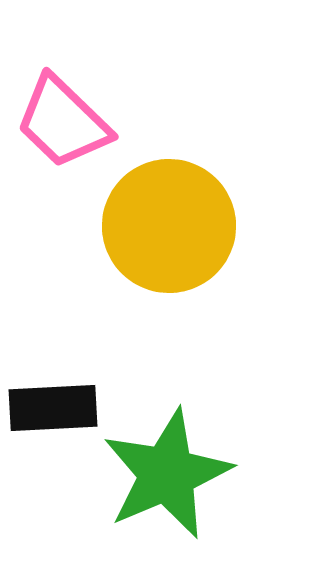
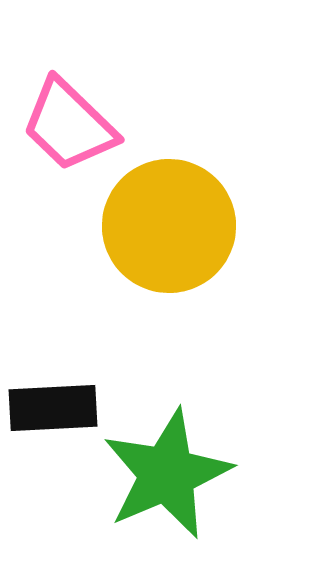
pink trapezoid: moved 6 px right, 3 px down
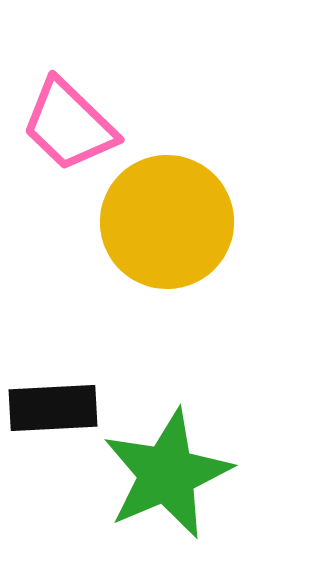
yellow circle: moved 2 px left, 4 px up
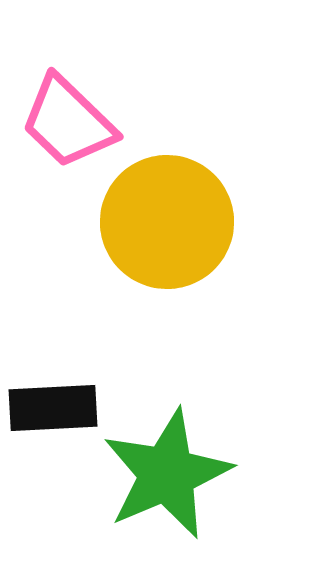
pink trapezoid: moved 1 px left, 3 px up
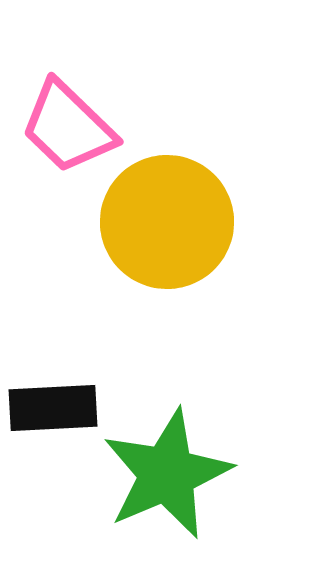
pink trapezoid: moved 5 px down
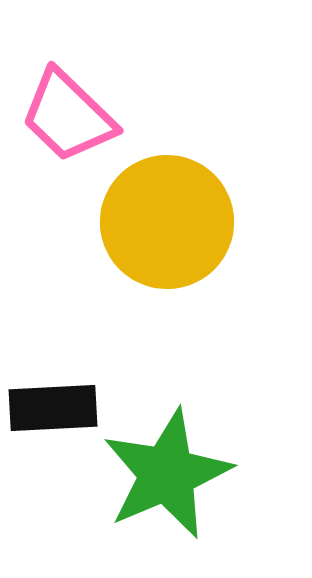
pink trapezoid: moved 11 px up
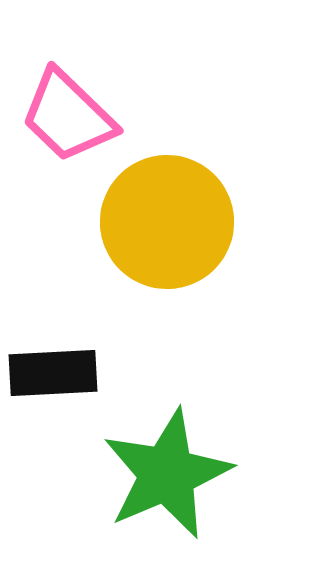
black rectangle: moved 35 px up
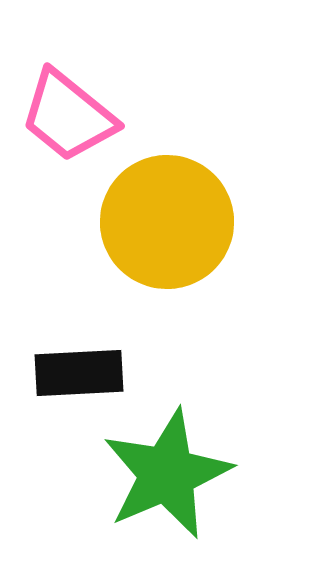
pink trapezoid: rotated 5 degrees counterclockwise
black rectangle: moved 26 px right
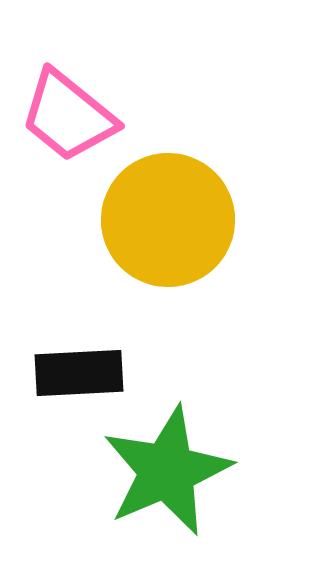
yellow circle: moved 1 px right, 2 px up
green star: moved 3 px up
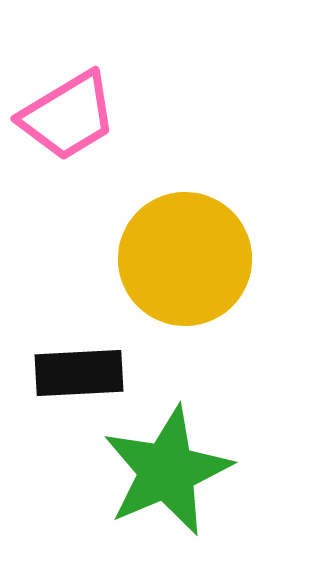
pink trapezoid: rotated 70 degrees counterclockwise
yellow circle: moved 17 px right, 39 px down
